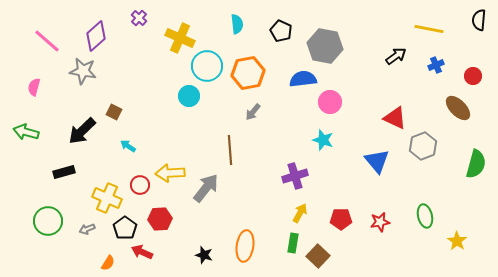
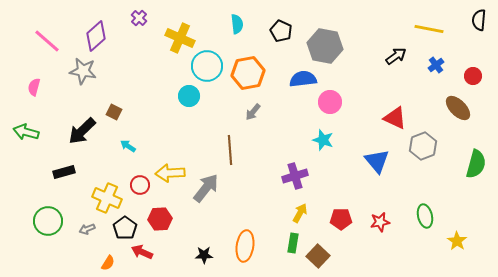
blue cross at (436, 65): rotated 14 degrees counterclockwise
black star at (204, 255): rotated 18 degrees counterclockwise
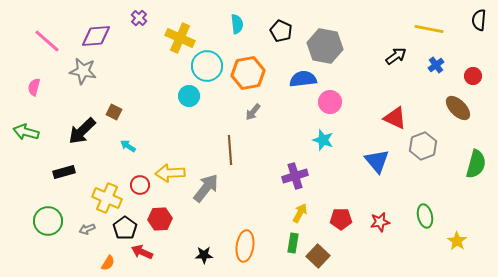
purple diamond at (96, 36): rotated 36 degrees clockwise
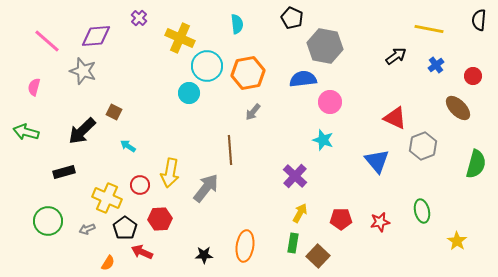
black pentagon at (281, 31): moved 11 px right, 13 px up
gray star at (83, 71): rotated 8 degrees clockwise
cyan circle at (189, 96): moved 3 px up
yellow arrow at (170, 173): rotated 76 degrees counterclockwise
purple cross at (295, 176): rotated 30 degrees counterclockwise
green ellipse at (425, 216): moved 3 px left, 5 px up
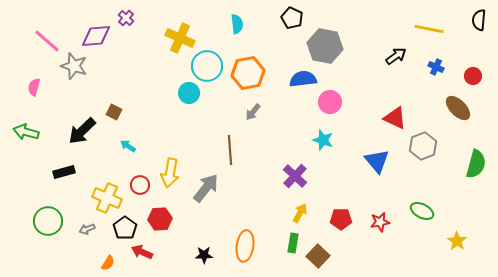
purple cross at (139, 18): moved 13 px left
blue cross at (436, 65): moved 2 px down; rotated 28 degrees counterclockwise
gray star at (83, 71): moved 9 px left, 5 px up
green ellipse at (422, 211): rotated 50 degrees counterclockwise
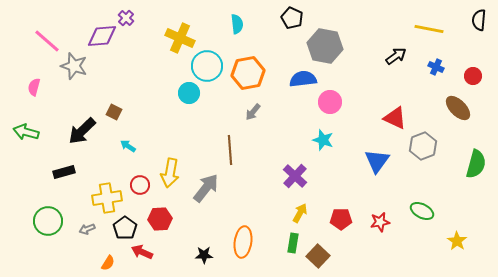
purple diamond at (96, 36): moved 6 px right
blue triangle at (377, 161): rotated 16 degrees clockwise
yellow cross at (107, 198): rotated 32 degrees counterclockwise
orange ellipse at (245, 246): moved 2 px left, 4 px up
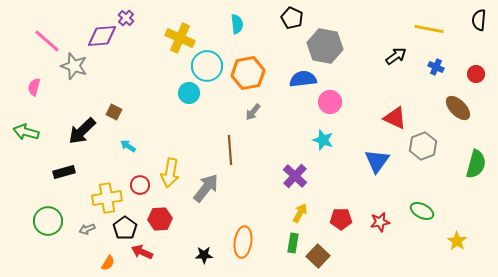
red circle at (473, 76): moved 3 px right, 2 px up
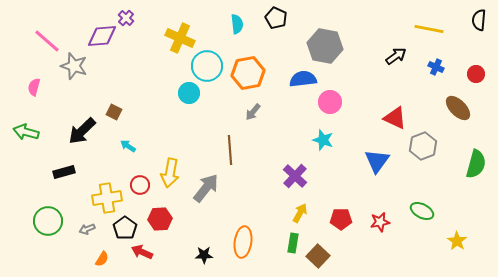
black pentagon at (292, 18): moved 16 px left
orange semicircle at (108, 263): moved 6 px left, 4 px up
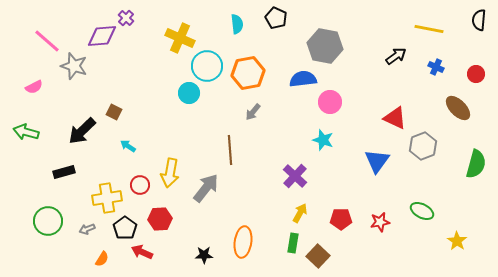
pink semicircle at (34, 87): rotated 132 degrees counterclockwise
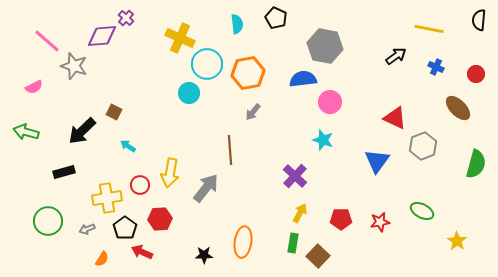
cyan circle at (207, 66): moved 2 px up
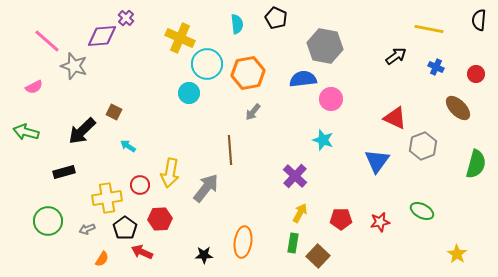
pink circle at (330, 102): moved 1 px right, 3 px up
yellow star at (457, 241): moved 13 px down
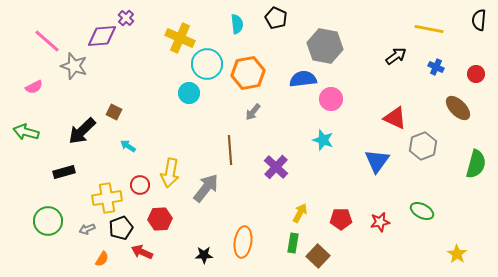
purple cross at (295, 176): moved 19 px left, 9 px up
black pentagon at (125, 228): moved 4 px left; rotated 15 degrees clockwise
